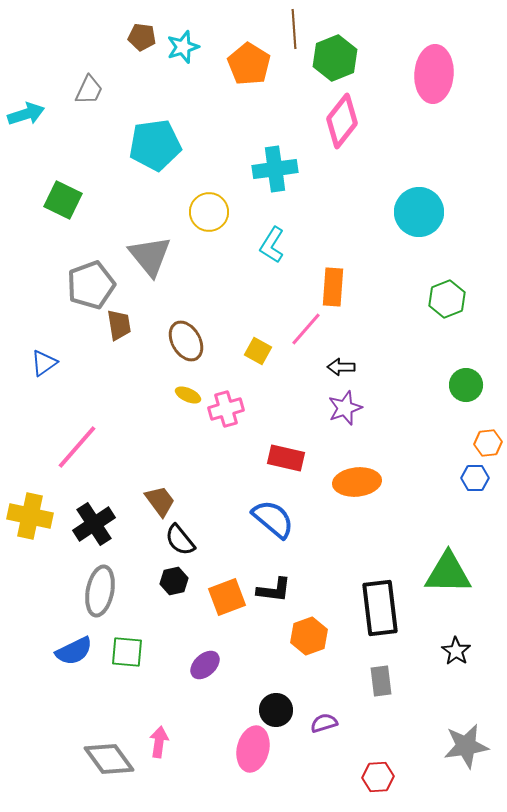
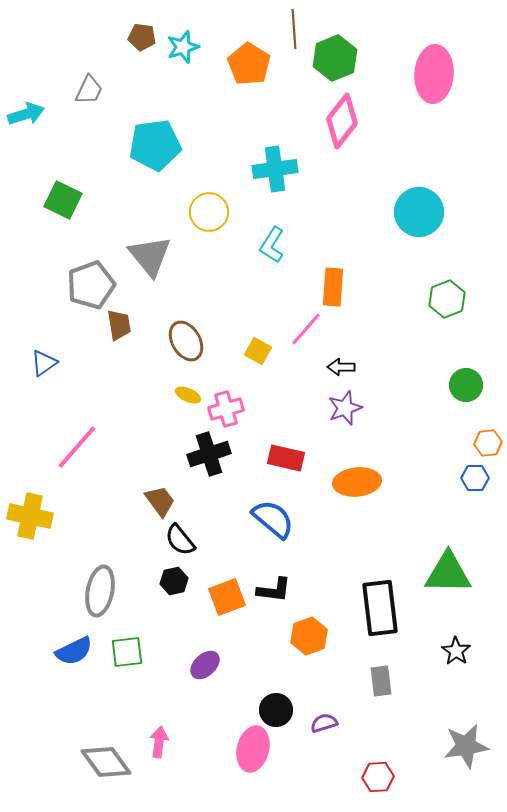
black cross at (94, 524): moved 115 px right, 70 px up; rotated 15 degrees clockwise
green square at (127, 652): rotated 12 degrees counterclockwise
gray diamond at (109, 759): moved 3 px left, 3 px down
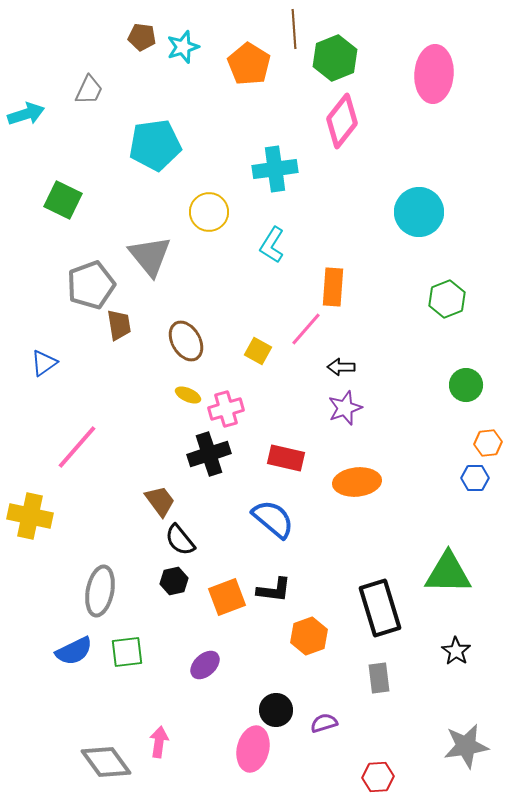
black rectangle at (380, 608): rotated 10 degrees counterclockwise
gray rectangle at (381, 681): moved 2 px left, 3 px up
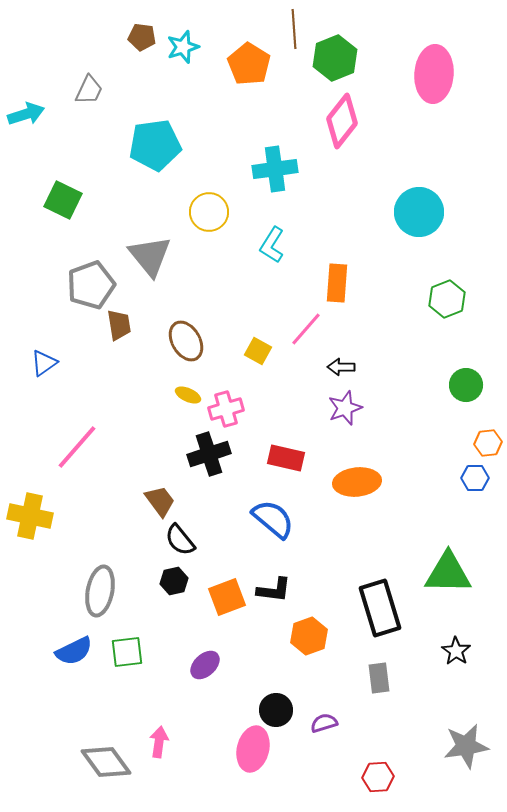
orange rectangle at (333, 287): moved 4 px right, 4 px up
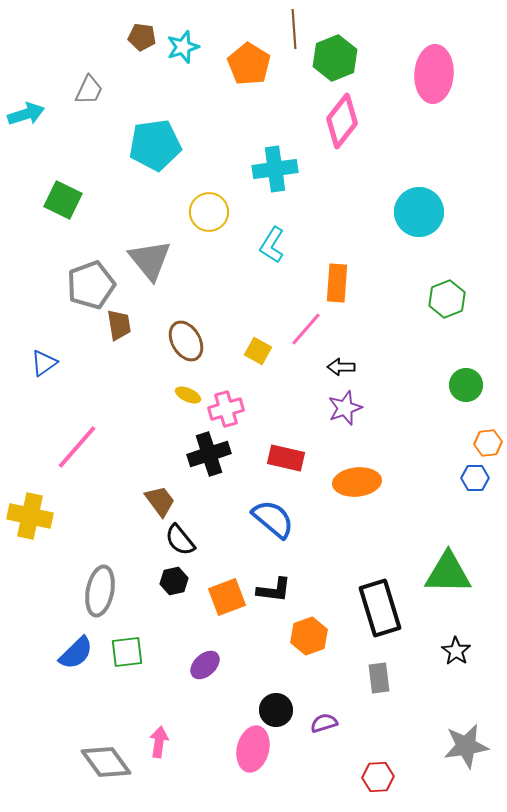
gray triangle at (150, 256): moved 4 px down
blue semicircle at (74, 651): moved 2 px right, 2 px down; rotated 18 degrees counterclockwise
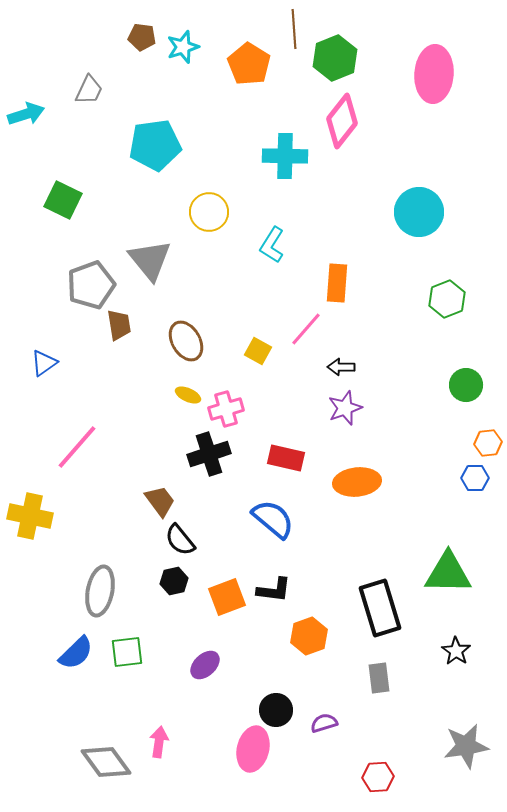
cyan cross at (275, 169): moved 10 px right, 13 px up; rotated 9 degrees clockwise
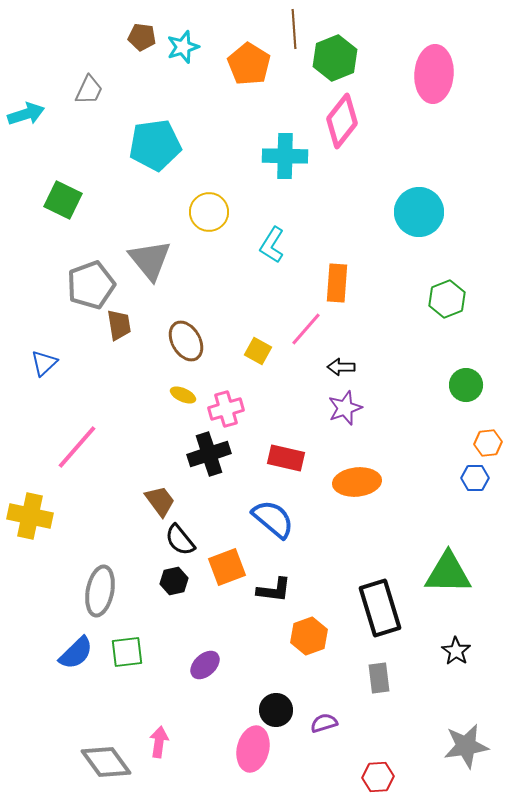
blue triangle at (44, 363): rotated 8 degrees counterclockwise
yellow ellipse at (188, 395): moved 5 px left
orange square at (227, 597): moved 30 px up
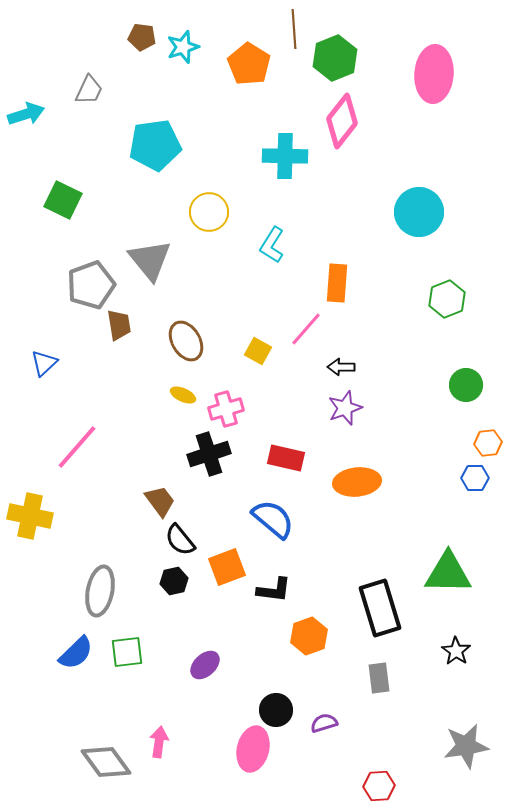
red hexagon at (378, 777): moved 1 px right, 9 px down
